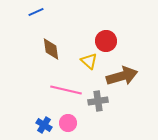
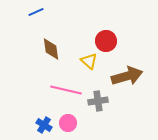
brown arrow: moved 5 px right
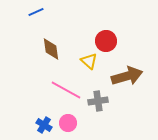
pink line: rotated 16 degrees clockwise
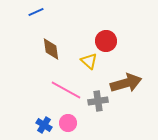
brown arrow: moved 1 px left, 7 px down
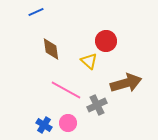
gray cross: moved 1 px left, 4 px down; rotated 18 degrees counterclockwise
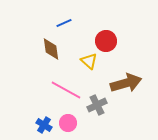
blue line: moved 28 px right, 11 px down
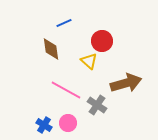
red circle: moved 4 px left
gray cross: rotated 30 degrees counterclockwise
